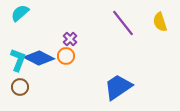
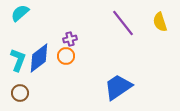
purple cross: rotated 32 degrees clockwise
blue diamond: rotated 64 degrees counterclockwise
brown circle: moved 6 px down
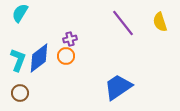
cyan semicircle: rotated 18 degrees counterclockwise
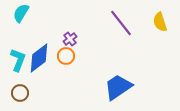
cyan semicircle: moved 1 px right
purple line: moved 2 px left
purple cross: rotated 24 degrees counterclockwise
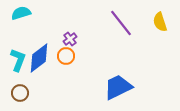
cyan semicircle: rotated 42 degrees clockwise
blue trapezoid: rotated 8 degrees clockwise
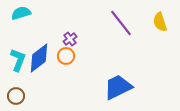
brown circle: moved 4 px left, 3 px down
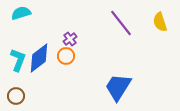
blue trapezoid: rotated 32 degrees counterclockwise
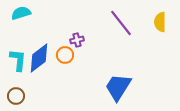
yellow semicircle: rotated 18 degrees clockwise
purple cross: moved 7 px right, 1 px down; rotated 24 degrees clockwise
orange circle: moved 1 px left, 1 px up
cyan L-shape: rotated 15 degrees counterclockwise
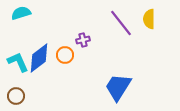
yellow semicircle: moved 11 px left, 3 px up
purple cross: moved 6 px right
cyan L-shape: moved 2 px down; rotated 30 degrees counterclockwise
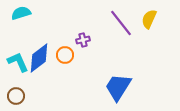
yellow semicircle: rotated 24 degrees clockwise
